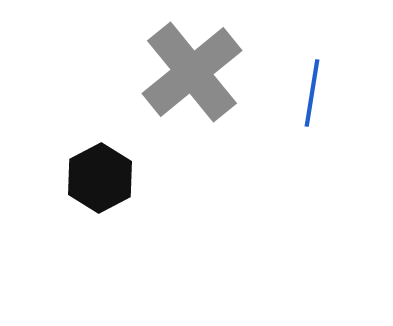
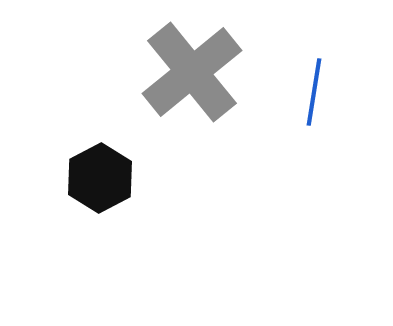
blue line: moved 2 px right, 1 px up
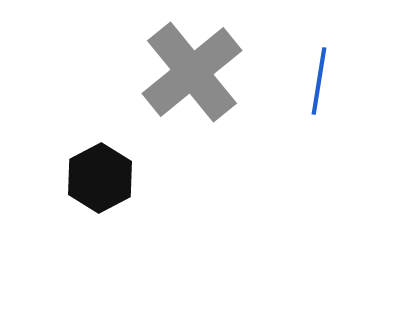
blue line: moved 5 px right, 11 px up
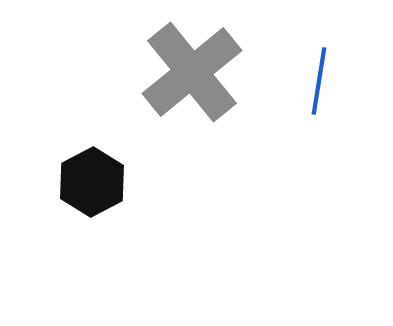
black hexagon: moved 8 px left, 4 px down
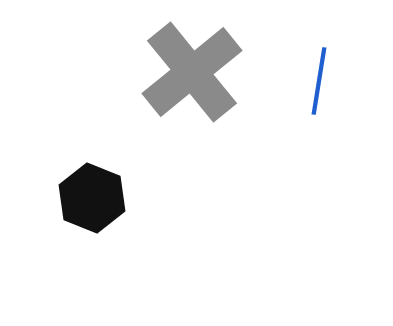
black hexagon: moved 16 px down; rotated 10 degrees counterclockwise
